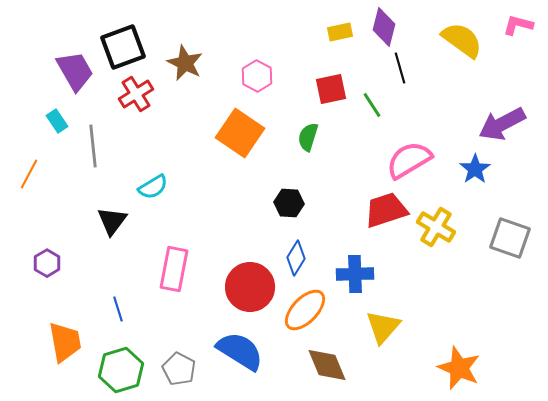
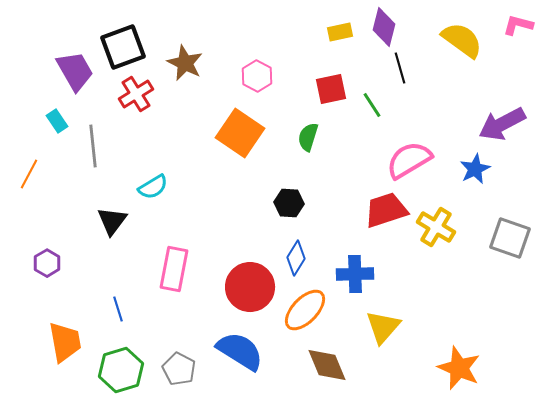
blue star: rotated 8 degrees clockwise
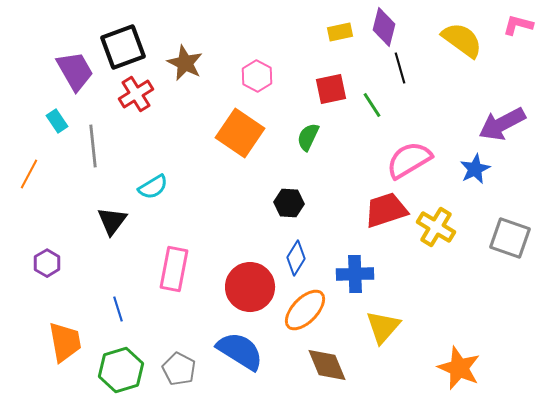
green semicircle: rotated 8 degrees clockwise
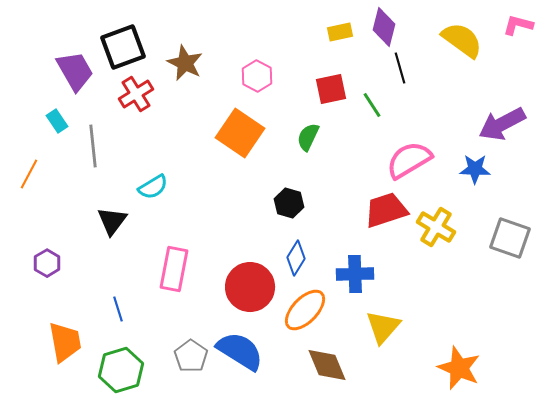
blue star: rotated 28 degrees clockwise
black hexagon: rotated 12 degrees clockwise
gray pentagon: moved 12 px right, 13 px up; rotated 8 degrees clockwise
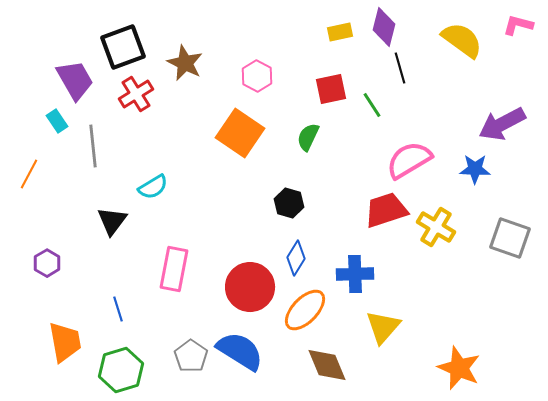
purple trapezoid: moved 9 px down
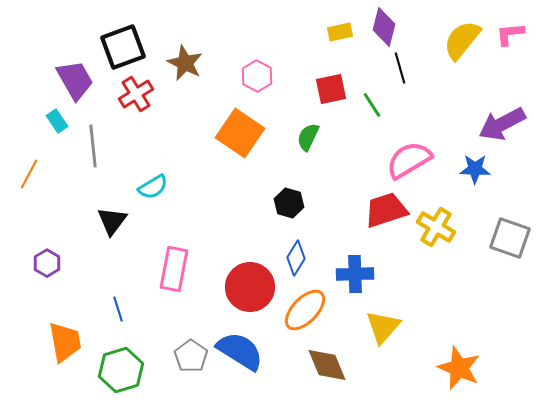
pink L-shape: moved 8 px left, 9 px down; rotated 20 degrees counterclockwise
yellow semicircle: rotated 87 degrees counterclockwise
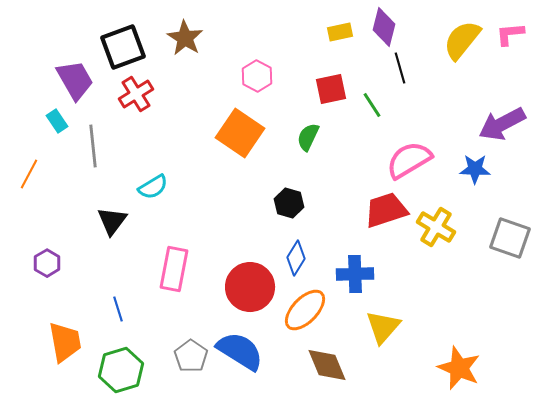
brown star: moved 25 px up; rotated 6 degrees clockwise
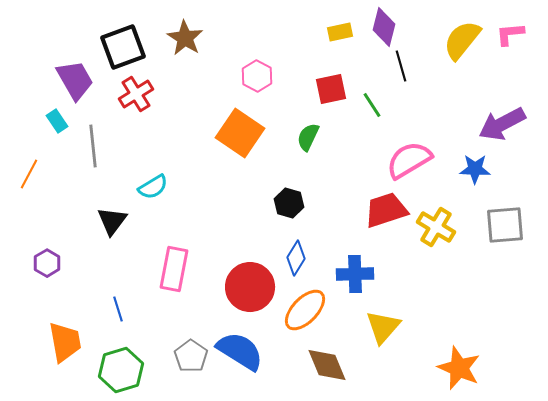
black line: moved 1 px right, 2 px up
gray square: moved 5 px left, 13 px up; rotated 24 degrees counterclockwise
